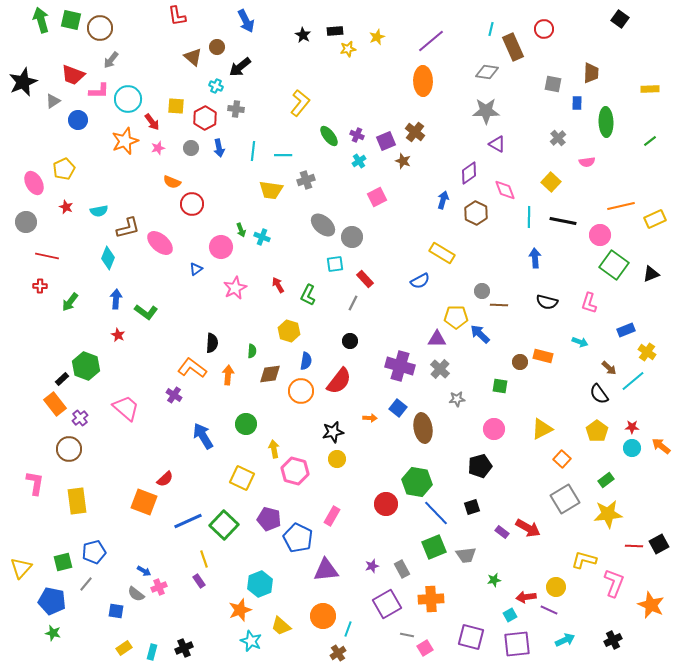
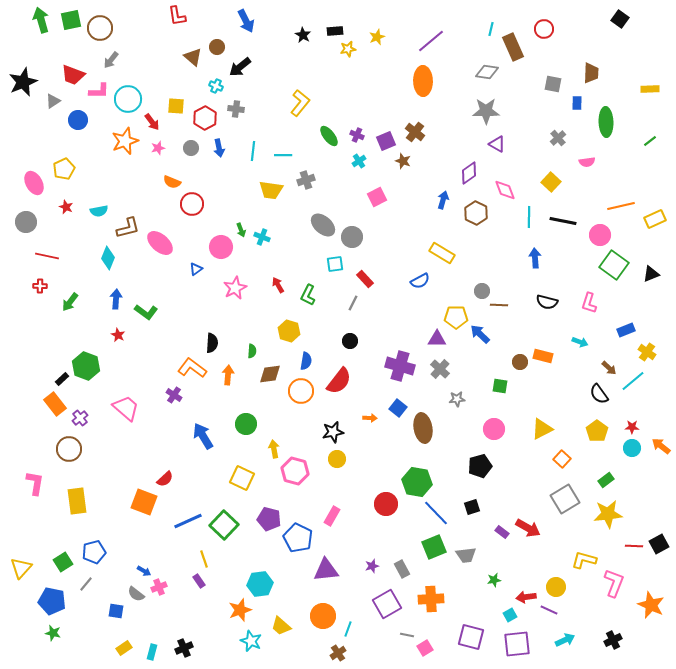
green square at (71, 20): rotated 25 degrees counterclockwise
green square at (63, 562): rotated 18 degrees counterclockwise
cyan hexagon at (260, 584): rotated 15 degrees clockwise
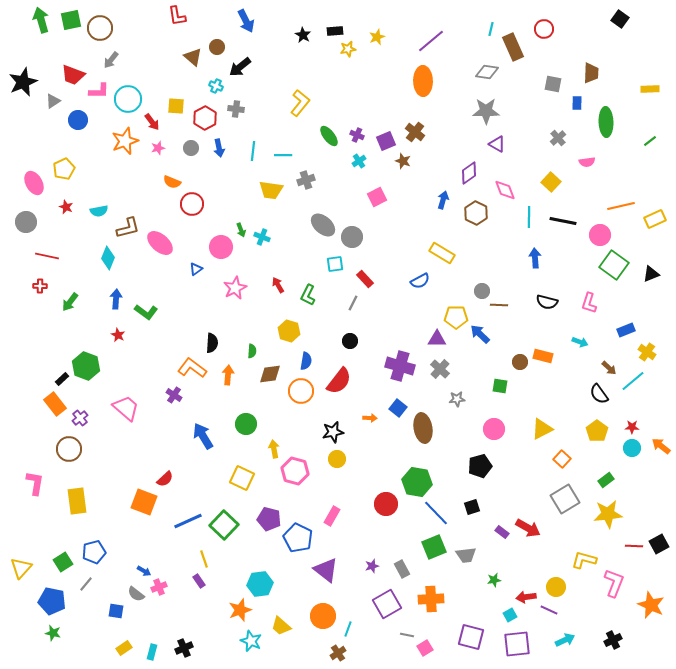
purple triangle at (326, 570): rotated 44 degrees clockwise
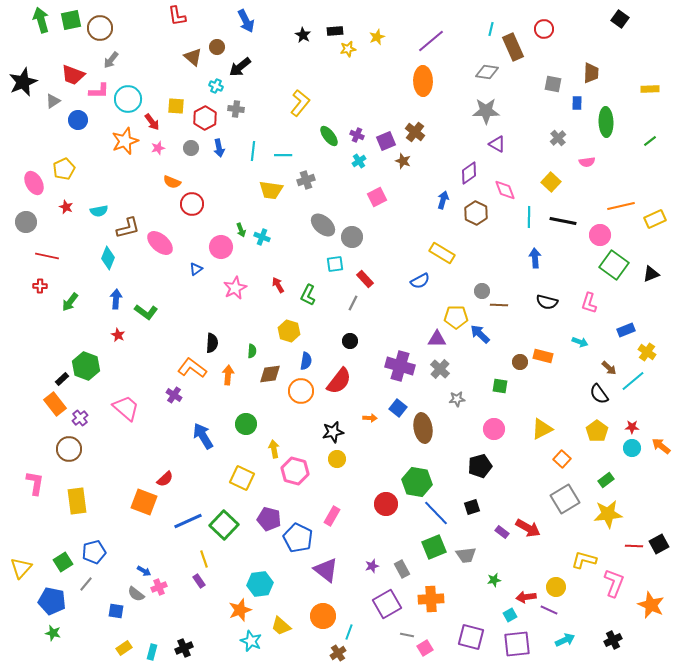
cyan line at (348, 629): moved 1 px right, 3 px down
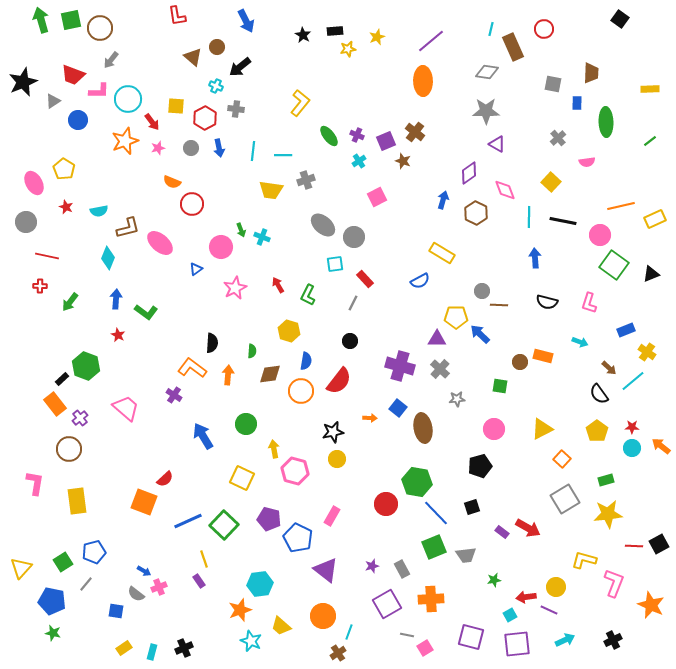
yellow pentagon at (64, 169): rotated 15 degrees counterclockwise
gray circle at (352, 237): moved 2 px right
green rectangle at (606, 480): rotated 21 degrees clockwise
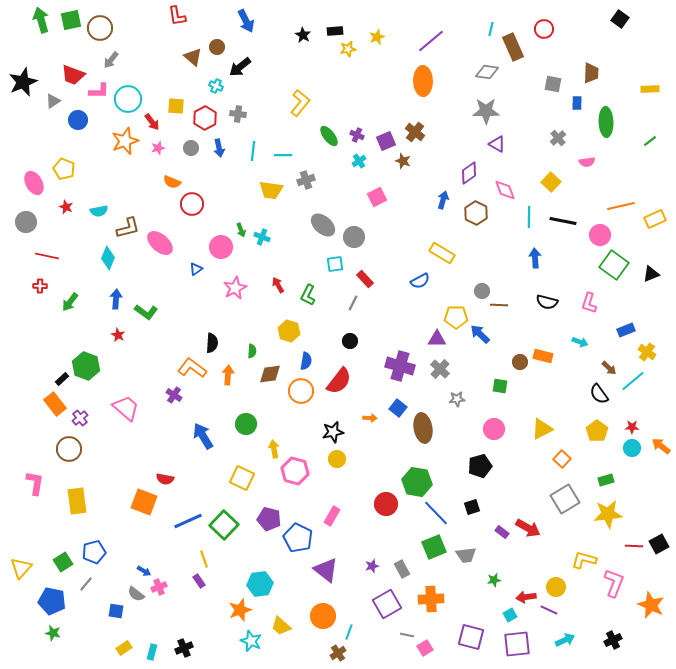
gray cross at (236, 109): moved 2 px right, 5 px down
yellow pentagon at (64, 169): rotated 10 degrees counterclockwise
red semicircle at (165, 479): rotated 54 degrees clockwise
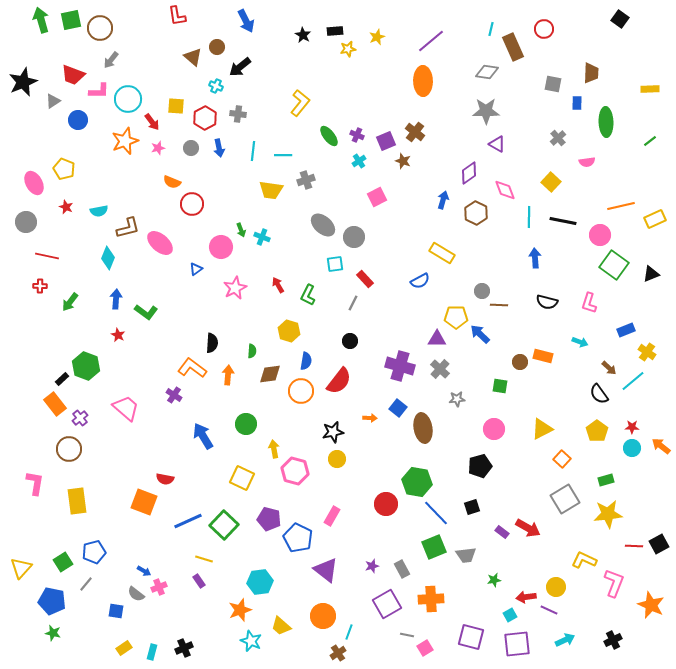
yellow line at (204, 559): rotated 54 degrees counterclockwise
yellow L-shape at (584, 560): rotated 10 degrees clockwise
cyan hexagon at (260, 584): moved 2 px up
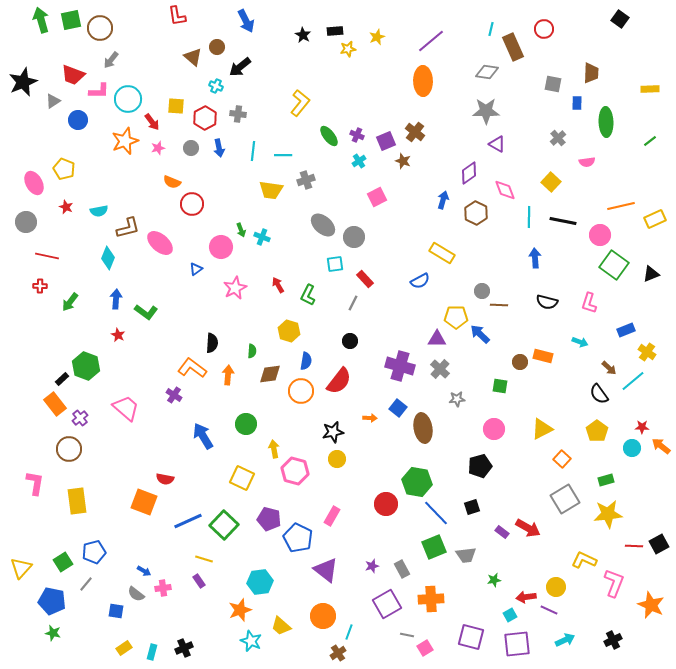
red star at (632, 427): moved 10 px right
pink cross at (159, 587): moved 4 px right, 1 px down; rotated 14 degrees clockwise
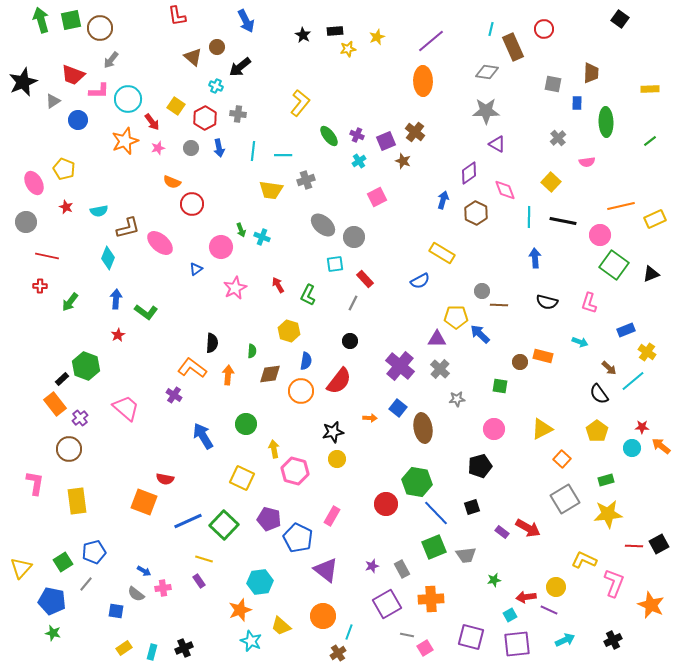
yellow square at (176, 106): rotated 30 degrees clockwise
red star at (118, 335): rotated 16 degrees clockwise
purple cross at (400, 366): rotated 24 degrees clockwise
